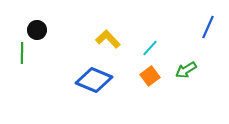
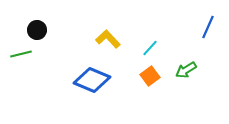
green line: moved 1 px left, 1 px down; rotated 75 degrees clockwise
blue diamond: moved 2 px left
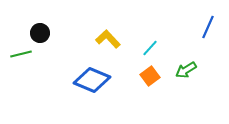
black circle: moved 3 px right, 3 px down
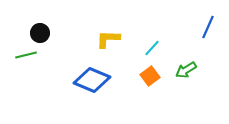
yellow L-shape: rotated 45 degrees counterclockwise
cyan line: moved 2 px right
green line: moved 5 px right, 1 px down
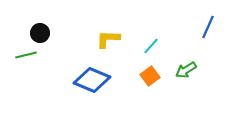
cyan line: moved 1 px left, 2 px up
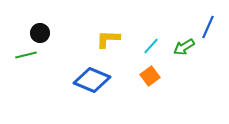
green arrow: moved 2 px left, 23 px up
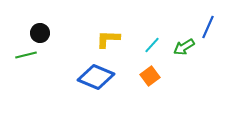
cyan line: moved 1 px right, 1 px up
blue diamond: moved 4 px right, 3 px up
